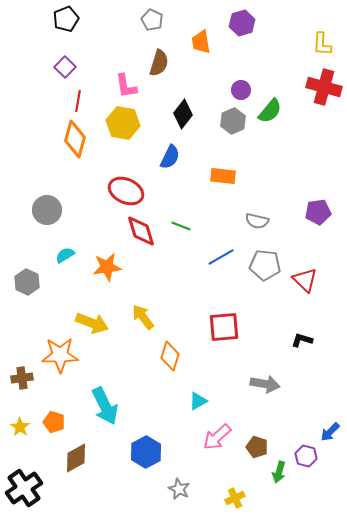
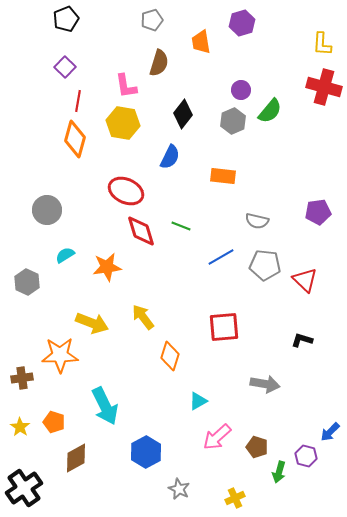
gray pentagon at (152, 20): rotated 30 degrees clockwise
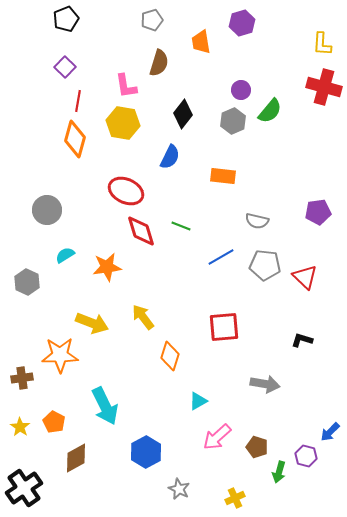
red triangle at (305, 280): moved 3 px up
orange pentagon at (54, 422): rotated 10 degrees clockwise
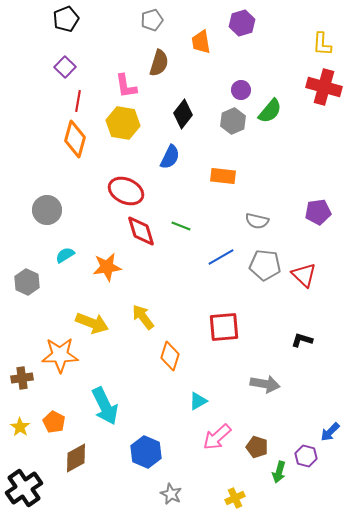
red triangle at (305, 277): moved 1 px left, 2 px up
blue hexagon at (146, 452): rotated 8 degrees counterclockwise
gray star at (179, 489): moved 8 px left, 5 px down
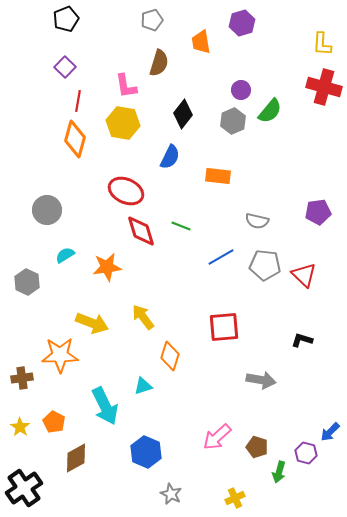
orange rectangle at (223, 176): moved 5 px left
gray arrow at (265, 384): moved 4 px left, 4 px up
cyan triangle at (198, 401): moved 55 px left, 15 px up; rotated 12 degrees clockwise
purple hexagon at (306, 456): moved 3 px up
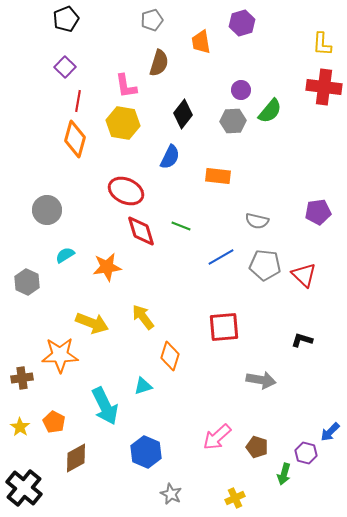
red cross at (324, 87): rotated 8 degrees counterclockwise
gray hexagon at (233, 121): rotated 20 degrees clockwise
green arrow at (279, 472): moved 5 px right, 2 px down
black cross at (24, 488): rotated 15 degrees counterclockwise
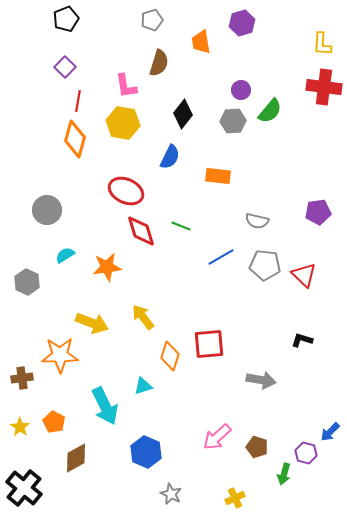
red square at (224, 327): moved 15 px left, 17 px down
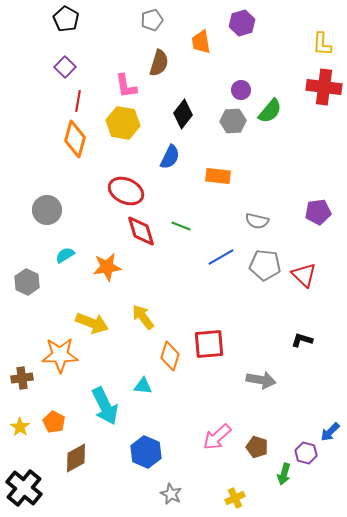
black pentagon at (66, 19): rotated 20 degrees counterclockwise
cyan triangle at (143, 386): rotated 24 degrees clockwise
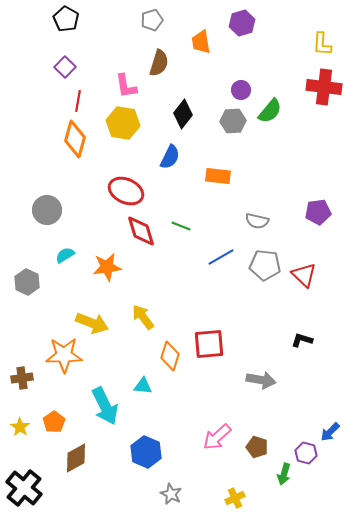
orange star at (60, 355): moved 4 px right
orange pentagon at (54, 422): rotated 10 degrees clockwise
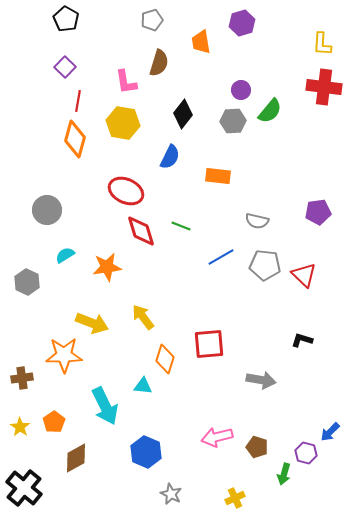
pink L-shape at (126, 86): moved 4 px up
orange diamond at (170, 356): moved 5 px left, 3 px down
pink arrow at (217, 437): rotated 28 degrees clockwise
